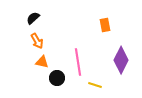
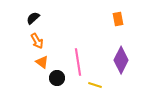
orange rectangle: moved 13 px right, 6 px up
orange triangle: rotated 24 degrees clockwise
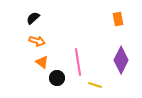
orange arrow: rotated 42 degrees counterclockwise
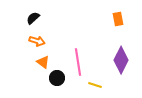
orange triangle: moved 1 px right
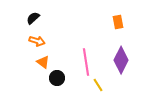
orange rectangle: moved 3 px down
pink line: moved 8 px right
yellow line: moved 3 px right; rotated 40 degrees clockwise
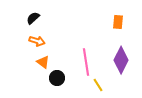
orange rectangle: rotated 16 degrees clockwise
